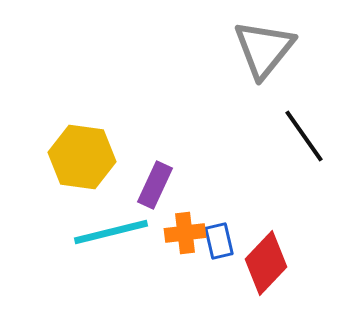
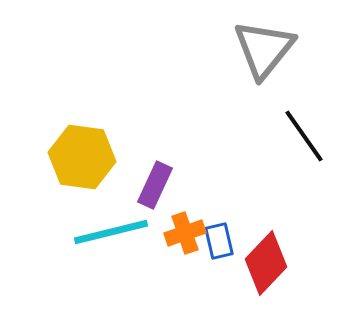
orange cross: rotated 12 degrees counterclockwise
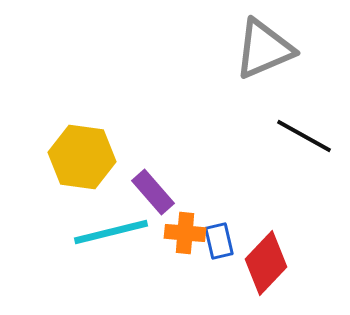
gray triangle: rotated 28 degrees clockwise
black line: rotated 26 degrees counterclockwise
purple rectangle: moved 2 px left, 7 px down; rotated 66 degrees counterclockwise
orange cross: rotated 24 degrees clockwise
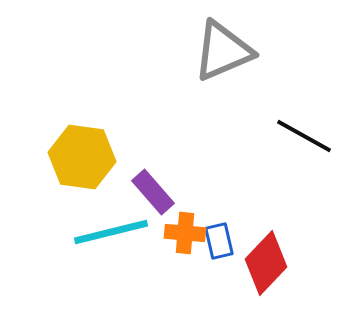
gray triangle: moved 41 px left, 2 px down
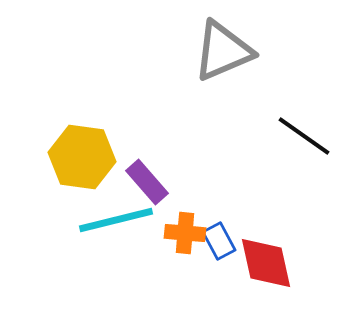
black line: rotated 6 degrees clockwise
purple rectangle: moved 6 px left, 10 px up
cyan line: moved 5 px right, 12 px up
blue rectangle: rotated 15 degrees counterclockwise
red diamond: rotated 56 degrees counterclockwise
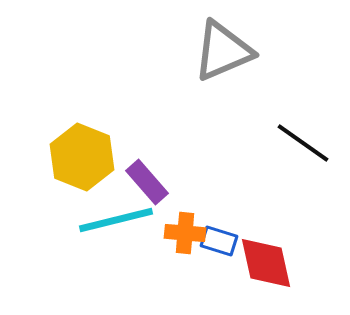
black line: moved 1 px left, 7 px down
yellow hexagon: rotated 14 degrees clockwise
blue rectangle: rotated 45 degrees counterclockwise
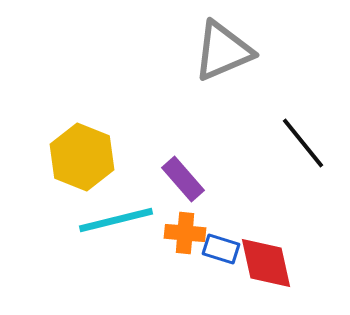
black line: rotated 16 degrees clockwise
purple rectangle: moved 36 px right, 3 px up
blue rectangle: moved 2 px right, 8 px down
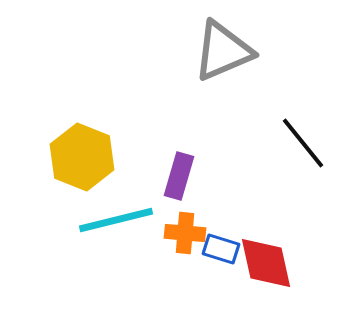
purple rectangle: moved 4 px left, 3 px up; rotated 57 degrees clockwise
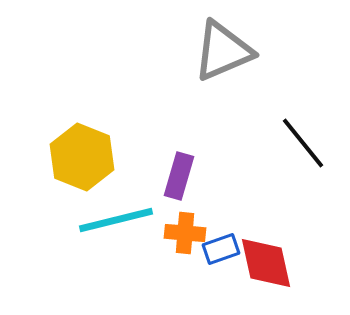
blue rectangle: rotated 36 degrees counterclockwise
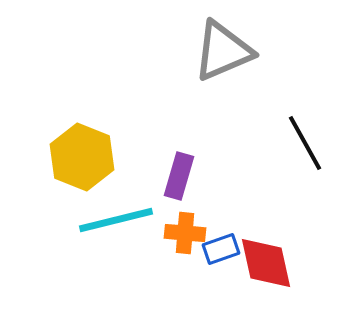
black line: moved 2 px right; rotated 10 degrees clockwise
